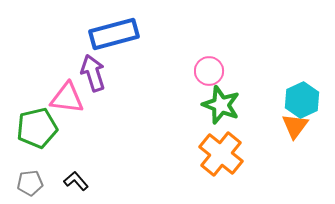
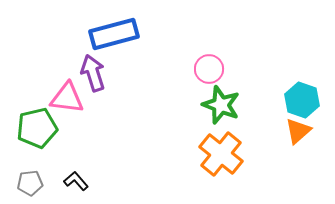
pink circle: moved 2 px up
cyan hexagon: rotated 16 degrees counterclockwise
orange triangle: moved 3 px right, 5 px down; rotated 12 degrees clockwise
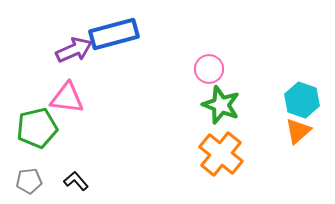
purple arrow: moved 19 px left, 23 px up; rotated 84 degrees clockwise
gray pentagon: moved 1 px left, 2 px up
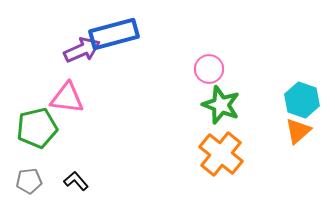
purple arrow: moved 8 px right
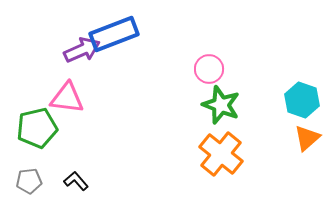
blue rectangle: rotated 6 degrees counterclockwise
orange triangle: moved 9 px right, 7 px down
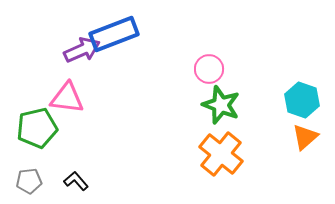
orange triangle: moved 2 px left, 1 px up
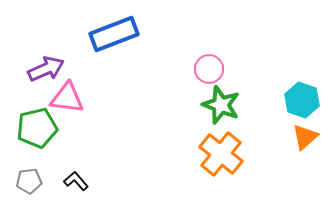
purple arrow: moved 36 px left, 19 px down
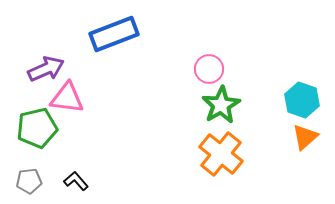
green star: rotated 21 degrees clockwise
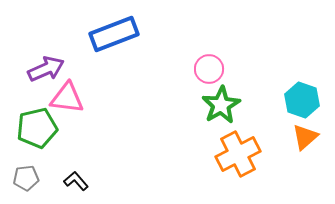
orange cross: moved 17 px right; rotated 24 degrees clockwise
gray pentagon: moved 3 px left, 3 px up
